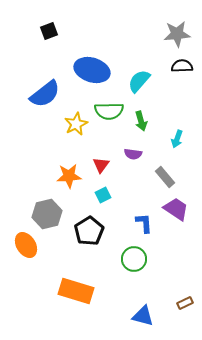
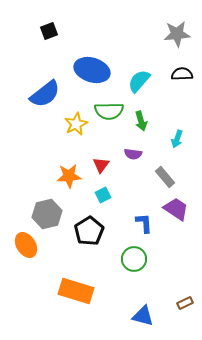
black semicircle: moved 8 px down
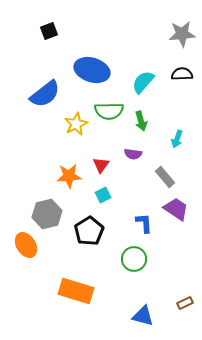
gray star: moved 5 px right
cyan semicircle: moved 4 px right, 1 px down
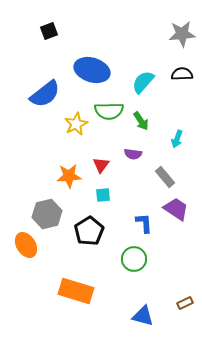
green arrow: rotated 18 degrees counterclockwise
cyan square: rotated 21 degrees clockwise
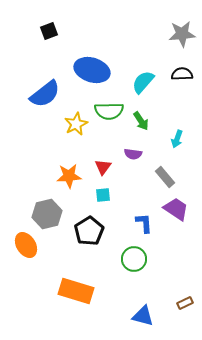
red triangle: moved 2 px right, 2 px down
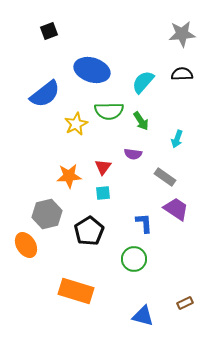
gray rectangle: rotated 15 degrees counterclockwise
cyan square: moved 2 px up
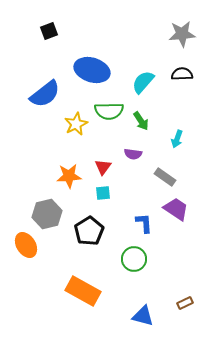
orange rectangle: moved 7 px right; rotated 12 degrees clockwise
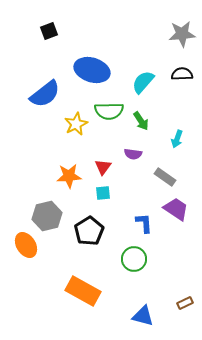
gray hexagon: moved 2 px down
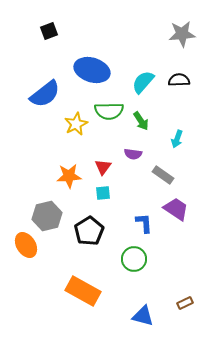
black semicircle: moved 3 px left, 6 px down
gray rectangle: moved 2 px left, 2 px up
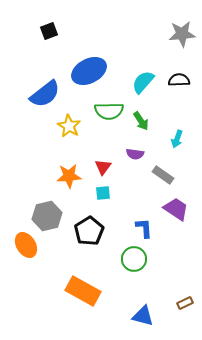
blue ellipse: moved 3 px left, 1 px down; rotated 44 degrees counterclockwise
yellow star: moved 7 px left, 2 px down; rotated 15 degrees counterclockwise
purple semicircle: moved 2 px right
blue L-shape: moved 5 px down
